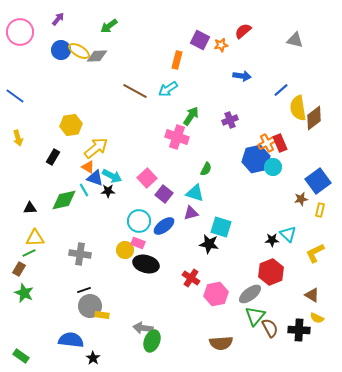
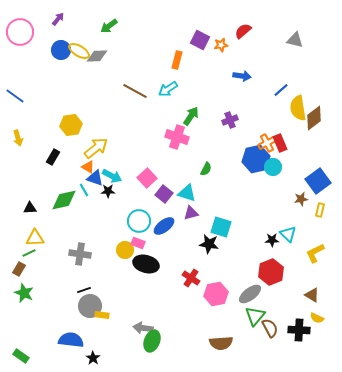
cyan triangle at (195, 193): moved 8 px left
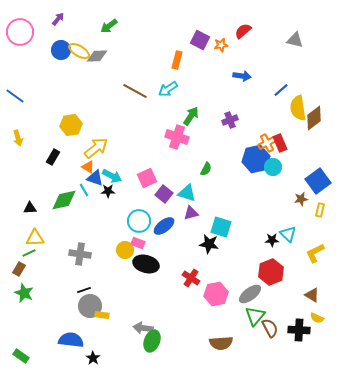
pink square at (147, 178): rotated 18 degrees clockwise
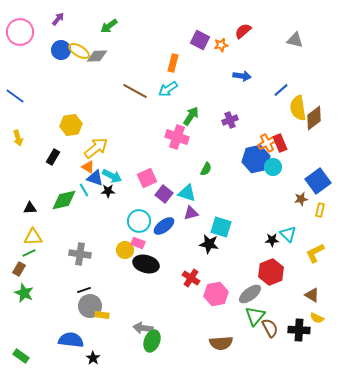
orange rectangle at (177, 60): moved 4 px left, 3 px down
yellow triangle at (35, 238): moved 2 px left, 1 px up
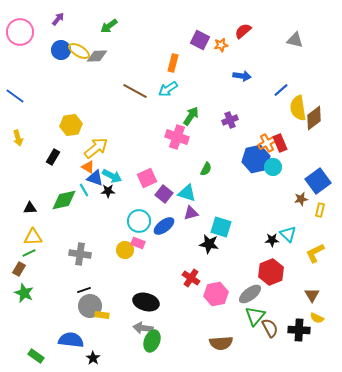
black ellipse at (146, 264): moved 38 px down
brown triangle at (312, 295): rotated 28 degrees clockwise
green rectangle at (21, 356): moved 15 px right
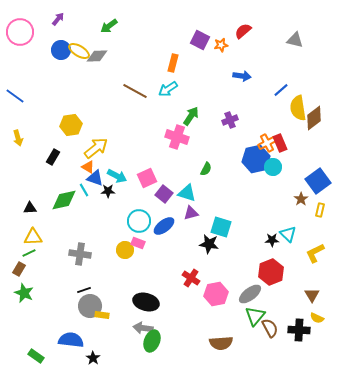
cyan arrow at (112, 176): moved 5 px right
brown star at (301, 199): rotated 24 degrees counterclockwise
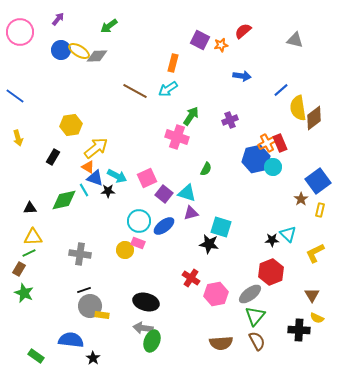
brown semicircle at (270, 328): moved 13 px left, 13 px down
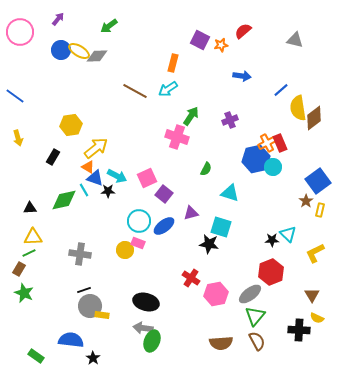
cyan triangle at (187, 193): moved 43 px right
brown star at (301, 199): moved 5 px right, 2 px down
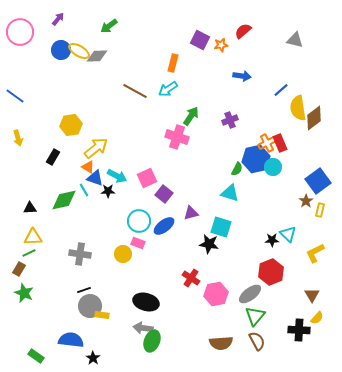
green semicircle at (206, 169): moved 31 px right
yellow circle at (125, 250): moved 2 px left, 4 px down
yellow semicircle at (317, 318): rotated 72 degrees counterclockwise
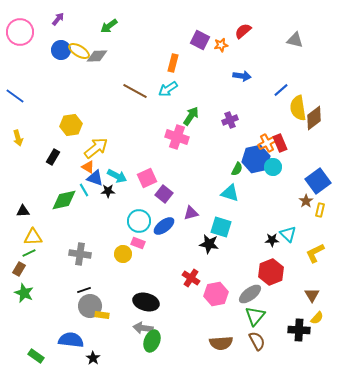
black triangle at (30, 208): moved 7 px left, 3 px down
